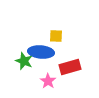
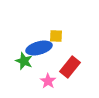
blue ellipse: moved 2 px left, 4 px up; rotated 20 degrees counterclockwise
red rectangle: rotated 35 degrees counterclockwise
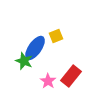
yellow square: rotated 24 degrees counterclockwise
blue ellipse: moved 4 px left; rotated 40 degrees counterclockwise
red rectangle: moved 1 px right, 9 px down
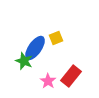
yellow square: moved 2 px down
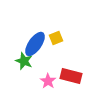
blue ellipse: moved 4 px up
red rectangle: rotated 65 degrees clockwise
